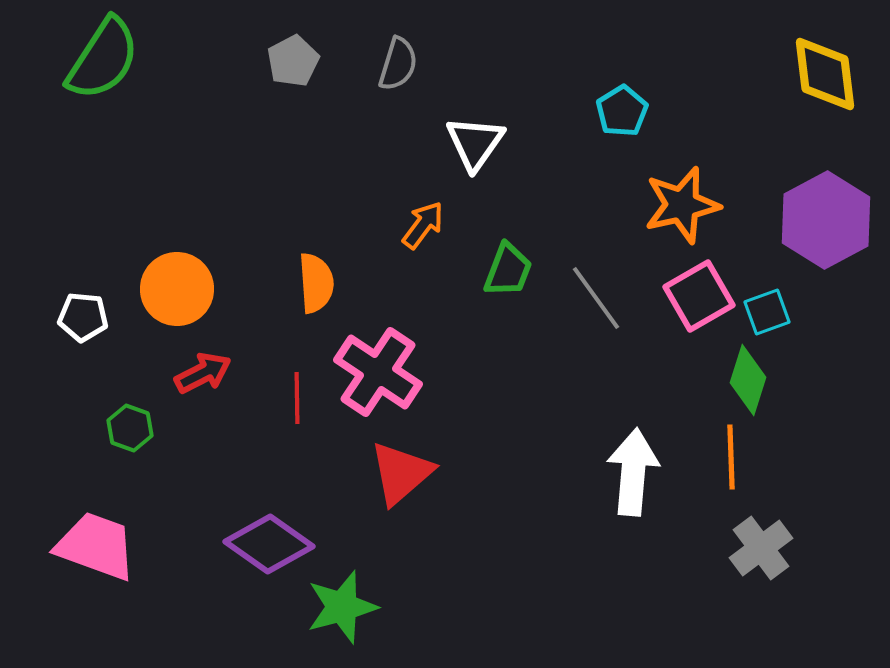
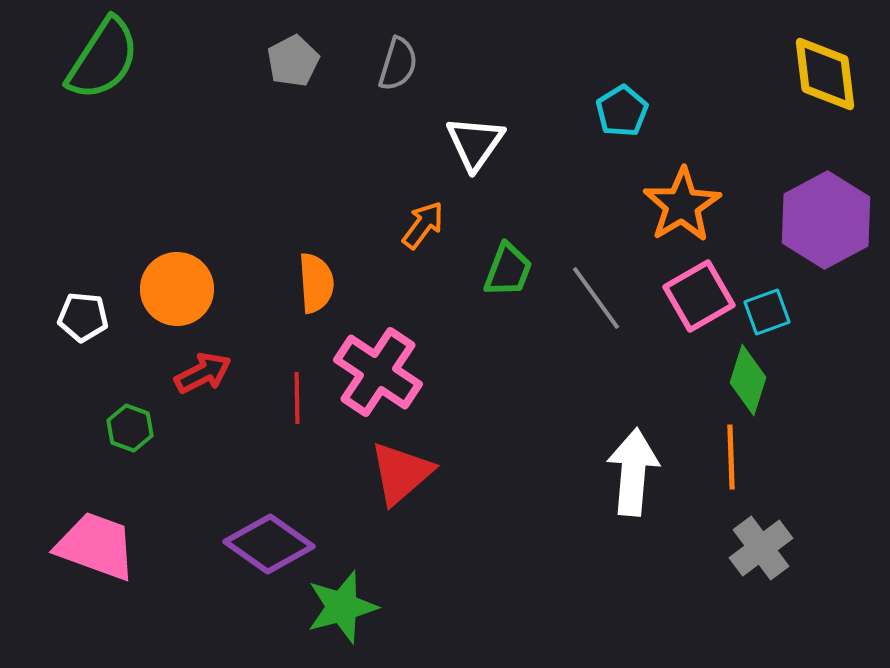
orange star: rotated 18 degrees counterclockwise
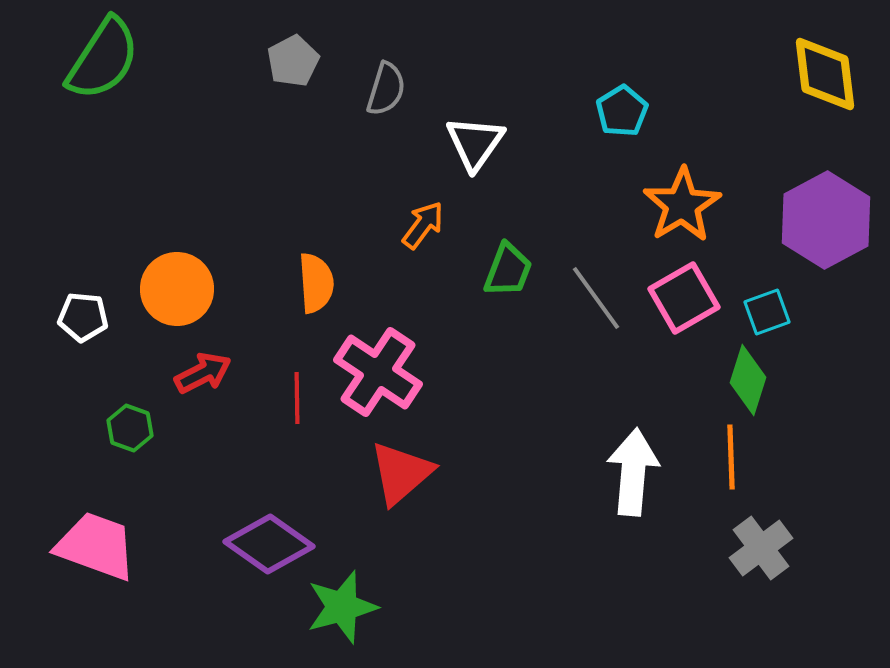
gray semicircle: moved 12 px left, 25 px down
pink square: moved 15 px left, 2 px down
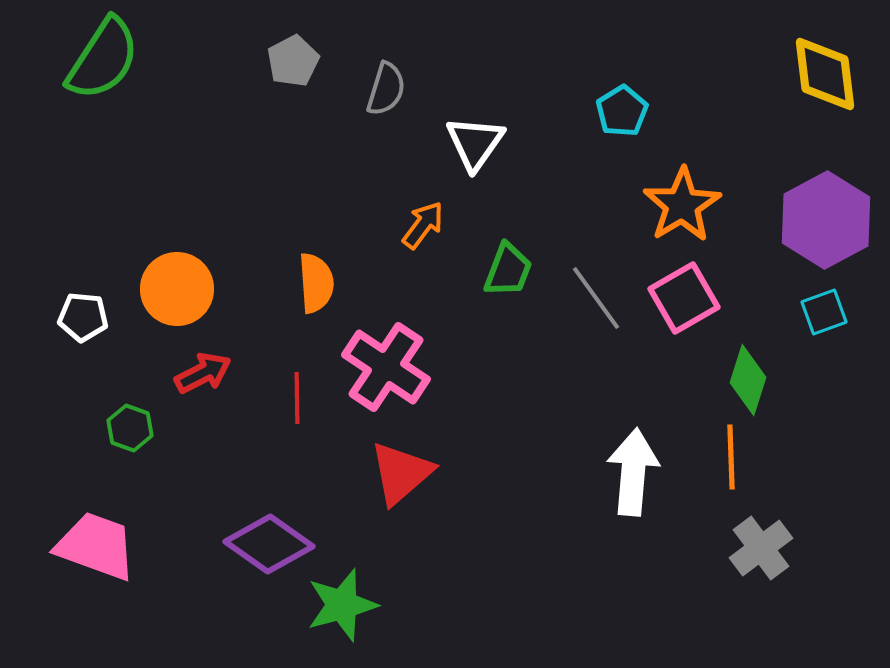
cyan square: moved 57 px right
pink cross: moved 8 px right, 5 px up
green star: moved 2 px up
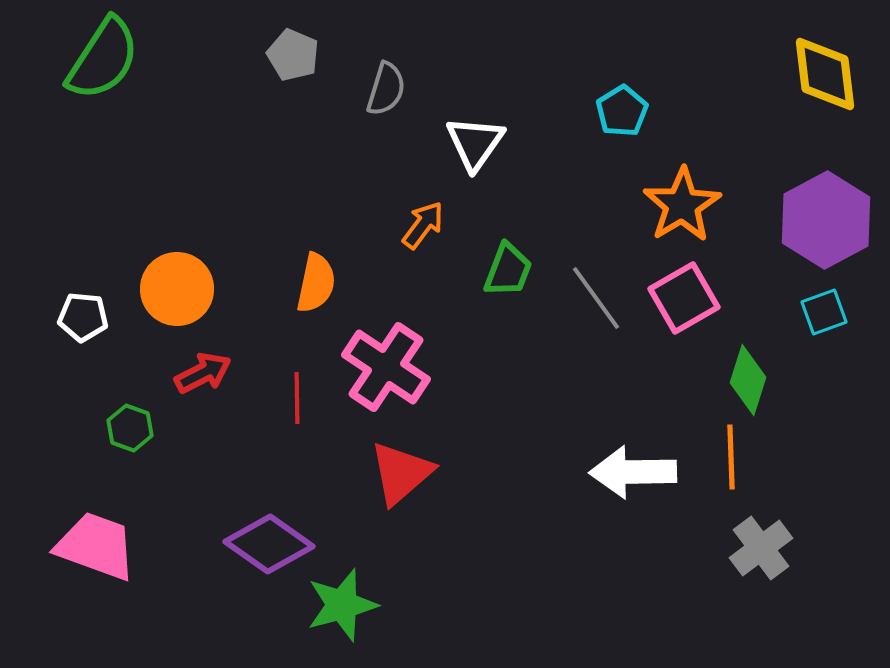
gray pentagon: moved 6 px up; rotated 21 degrees counterclockwise
orange semicircle: rotated 16 degrees clockwise
white arrow: rotated 96 degrees counterclockwise
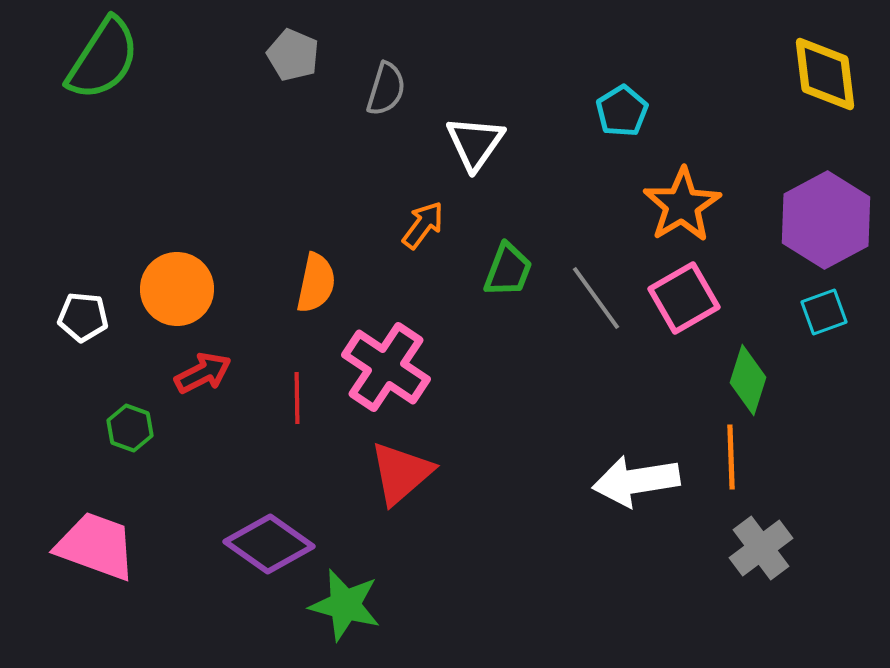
white arrow: moved 3 px right, 9 px down; rotated 8 degrees counterclockwise
green star: moved 3 px right; rotated 30 degrees clockwise
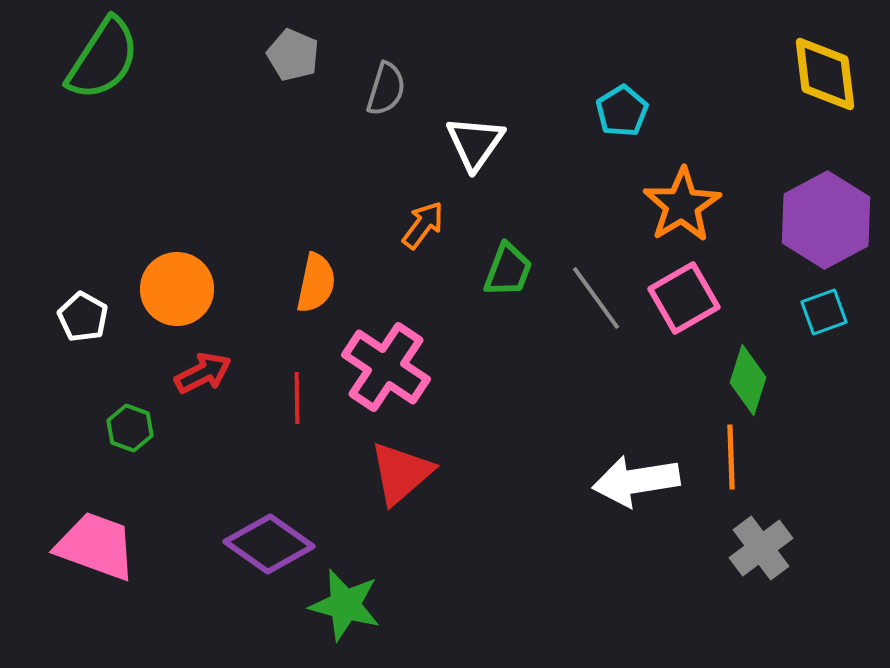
white pentagon: rotated 24 degrees clockwise
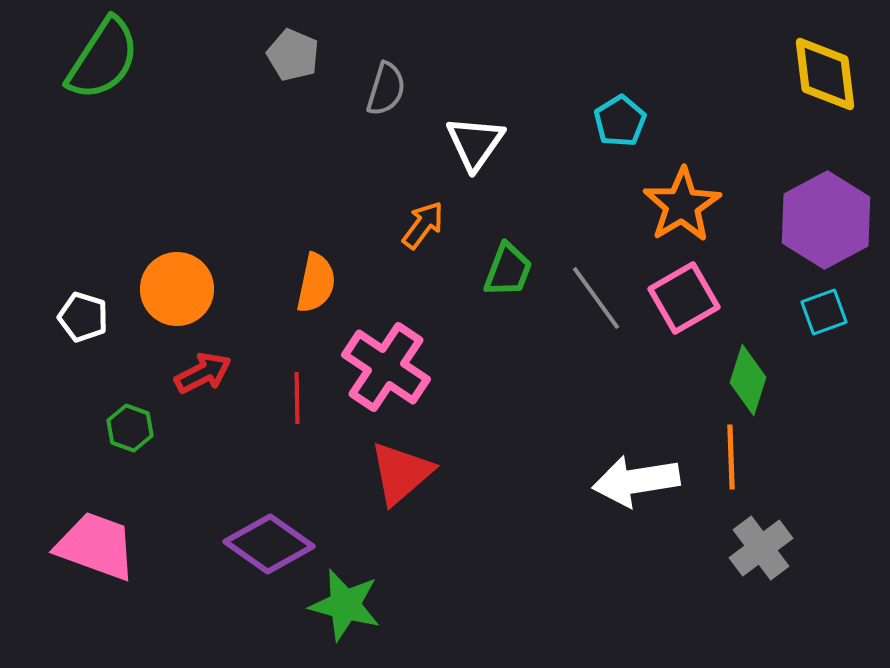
cyan pentagon: moved 2 px left, 10 px down
white pentagon: rotated 12 degrees counterclockwise
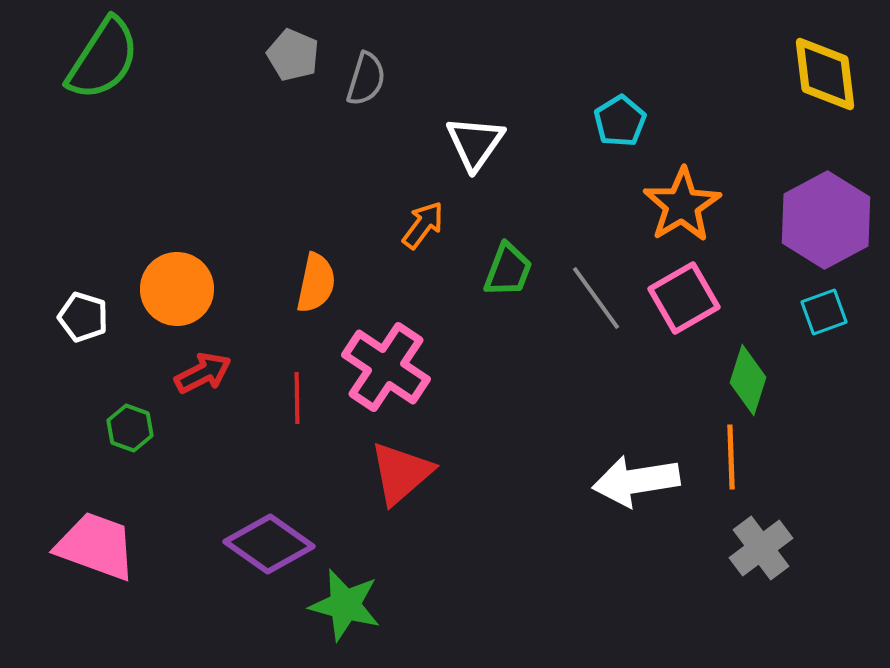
gray semicircle: moved 20 px left, 10 px up
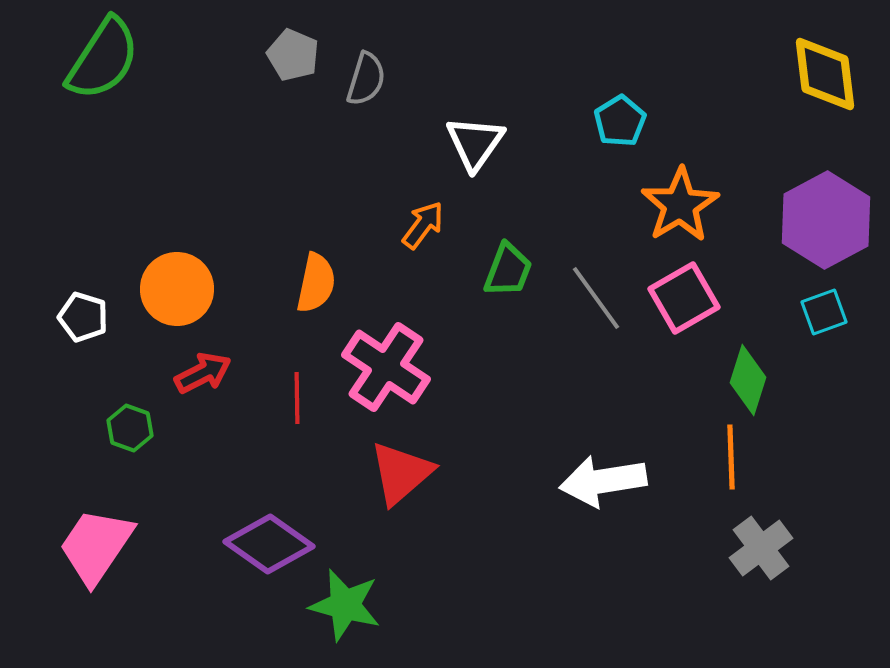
orange star: moved 2 px left
white arrow: moved 33 px left
pink trapezoid: rotated 76 degrees counterclockwise
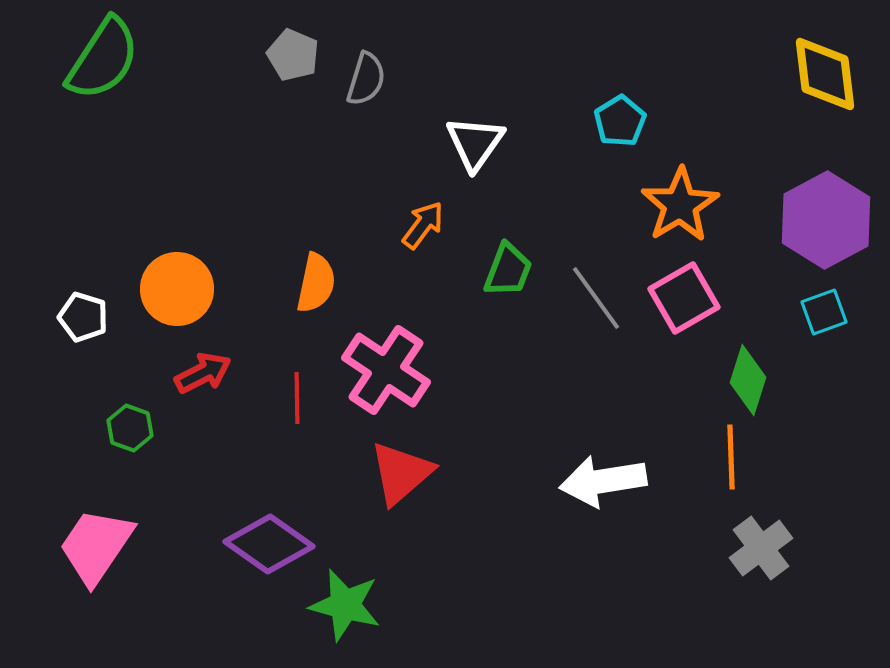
pink cross: moved 3 px down
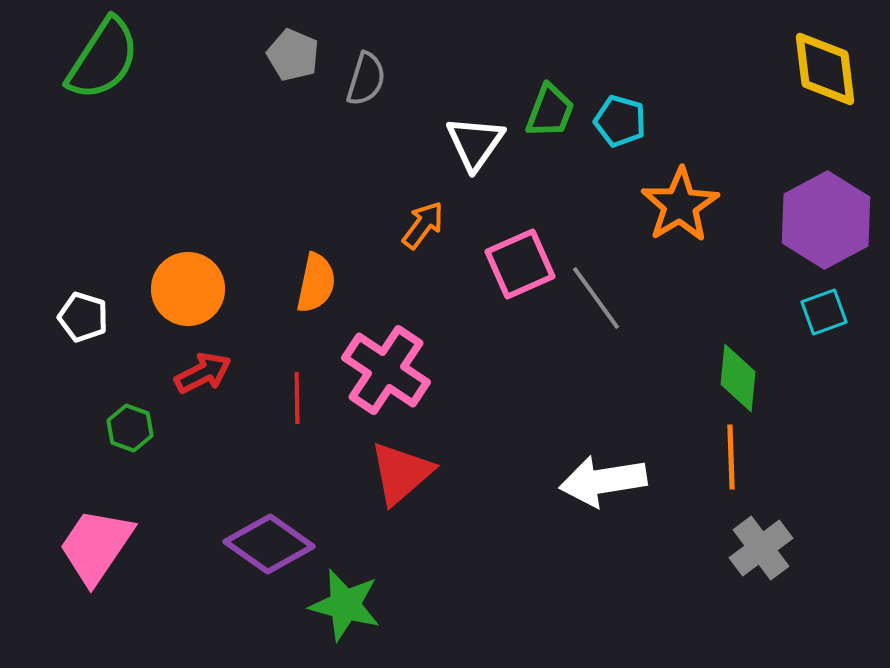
yellow diamond: moved 5 px up
cyan pentagon: rotated 24 degrees counterclockwise
green trapezoid: moved 42 px right, 159 px up
orange circle: moved 11 px right
pink square: moved 164 px left, 34 px up; rotated 6 degrees clockwise
green diamond: moved 10 px left, 2 px up; rotated 12 degrees counterclockwise
